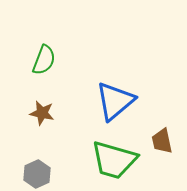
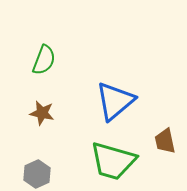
brown trapezoid: moved 3 px right
green trapezoid: moved 1 px left, 1 px down
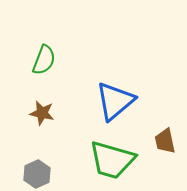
green trapezoid: moved 1 px left, 1 px up
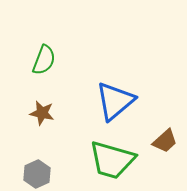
brown trapezoid: rotated 120 degrees counterclockwise
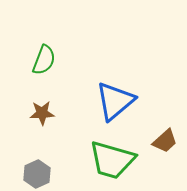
brown star: rotated 15 degrees counterclockwise
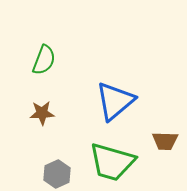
brown trapezoid: rotated 44 degrees clockwise
green trapezoid: moved 2 px down
gray hexagon: moved 20 px right
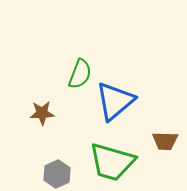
green semicircle: moved 36 px right, 14 px down
